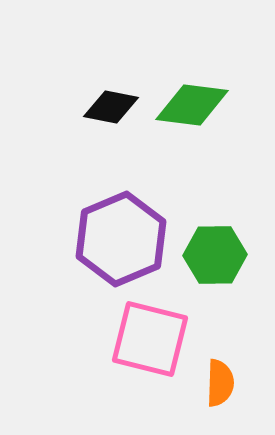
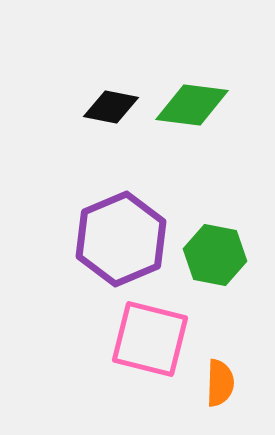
green hexagon: rotated 12 degrees clockwise
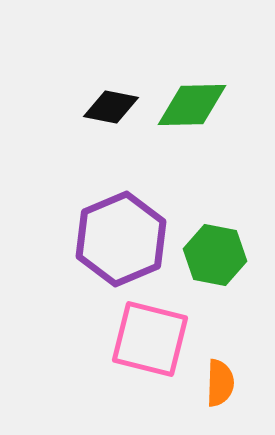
green diamond: rotated 8 degrees counterclockwise
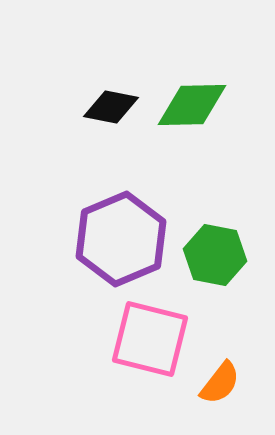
orange semicircle: rotated 36 degrees clockwise
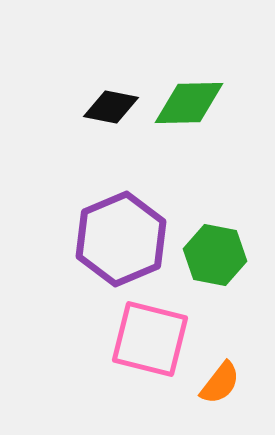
green diamond: moved 3 px left, 2 px up
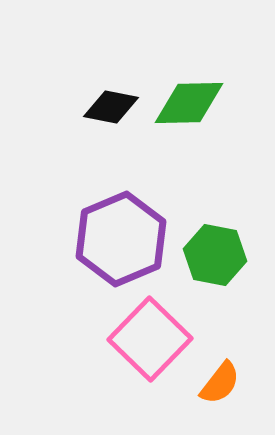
pink square: rotated 30 degrees clockwise
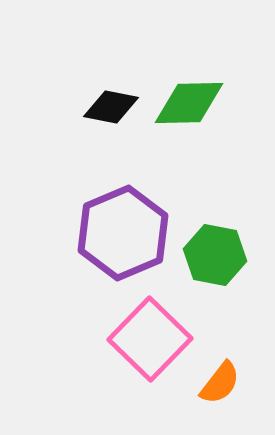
purple hexagon: moved 2 px right, 6 px up
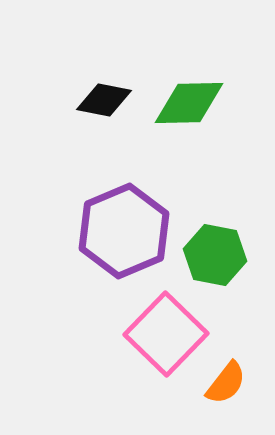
black diamond: moved 7 px left, 7 px up
purple hexagon: moved 1 px right, 2 px up
pink square: moved 16 px right, 5 px up
orange semicircle: moved 6 px right
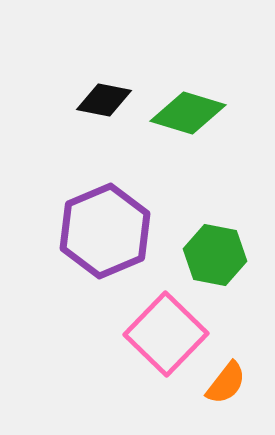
green diamond: moved 1 px left, 10 px down; rotated 18 degrees clockwise
purple hexagon: moved 19 px left
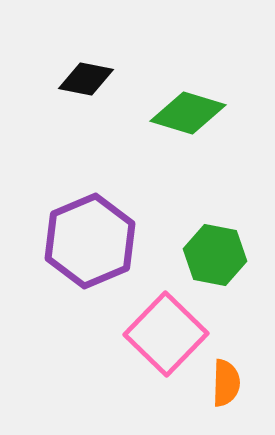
black diamond: moved 18 px left, 21 px up
purple hexagon: moved 15 px left, 10 px down
orange semicircle: rotated 36 degrees counterclockwise
